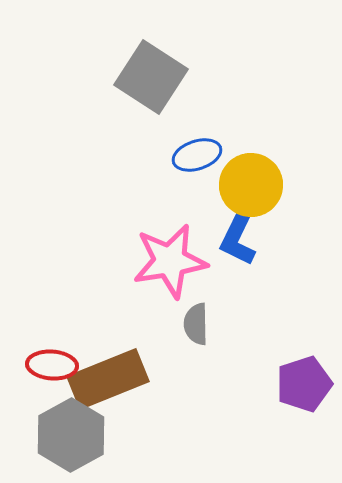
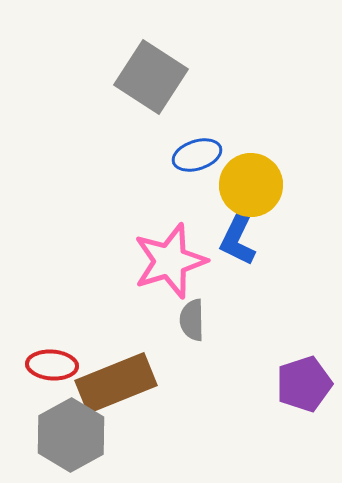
pink star: rotated 8 degrees counterclockwise
gray semicircle: moved 4 px left, 4 px up
brown rectangle: moved 8 px right, 4 px down
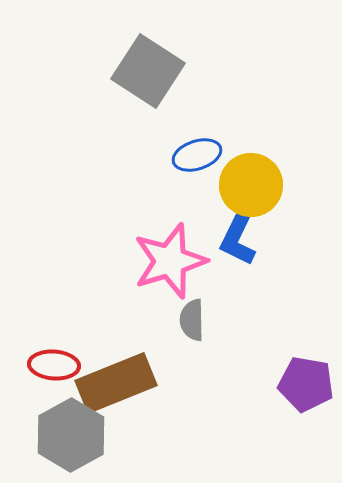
gray square: moved 3 px left, 6 px up
red ellipse: moved 2 px right
purple pentagon: moved 2 px right; rotated 28 degrees clockwise
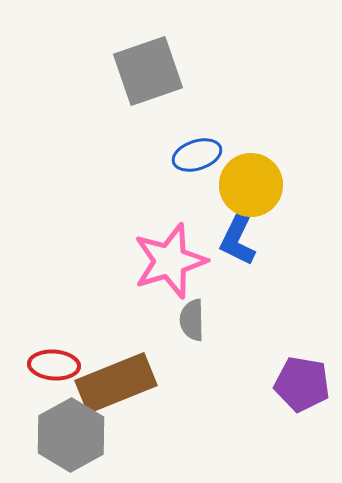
gray square: rotated 38 degrees clockwise
purple pentagon: moved 4 px left
